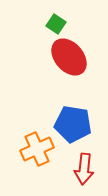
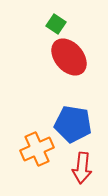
red arrow: moved 2 px left, 1 px up
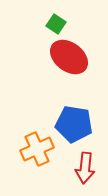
red ellipse: rotated 12 degrees counterclockwise
blue pentagon: moved 1 px right
red arrow: moved 3 px right
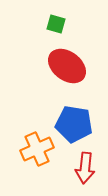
green square: rotated 18 degrees counterclockwise
red ellipse: moved 2 px left, 9 px down
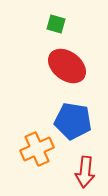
blue pentagon: moved 1 px left, 3 px up
red arrow: moved 4 px down
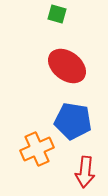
green square: moved 1 px right, 10 px up
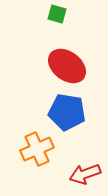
blue pentagon: moved 6 px left, 9 px up
red arrow: moved 2 px down; rotated 64 degrees clockwise
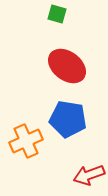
blue pentagon: moved 1 px right, 7 px down
orange cross: moved 11 px left, 8 px up
red arrow: moved 4 px right, 1 px down
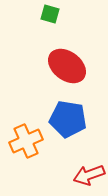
green square: moved 7 px left
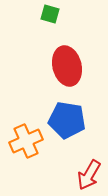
red ellipse: rotated 39 degrees clockwise
blue pentagon: moved 1 px left, 1 px down
red arrow: rotated 40 degrees counterclockwise
